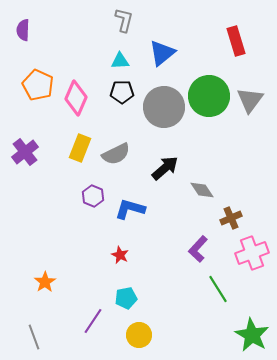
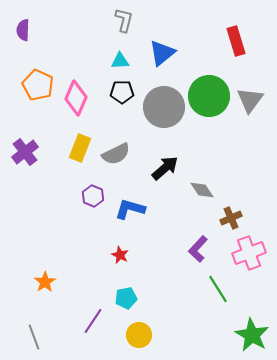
pink cross: moved 3 px left
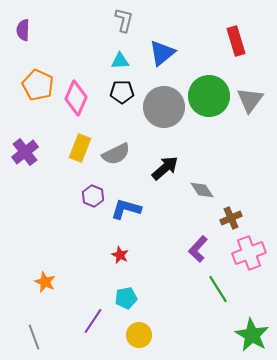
blue L-shape: moved 4 px left
orange star: rotated 15 degrees counterclockwise
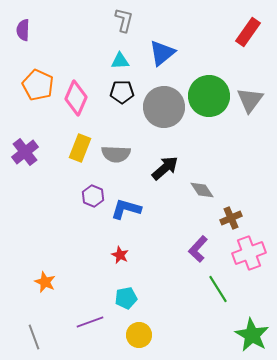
red rectangle: moved 12 px right, 9 px up; rotated 52 degrees clockwise
gray semicircle: rotated 28 degrees clockwise
purple line: moved 3 px left, 1 px down; rotated 36 degrees clockwise
